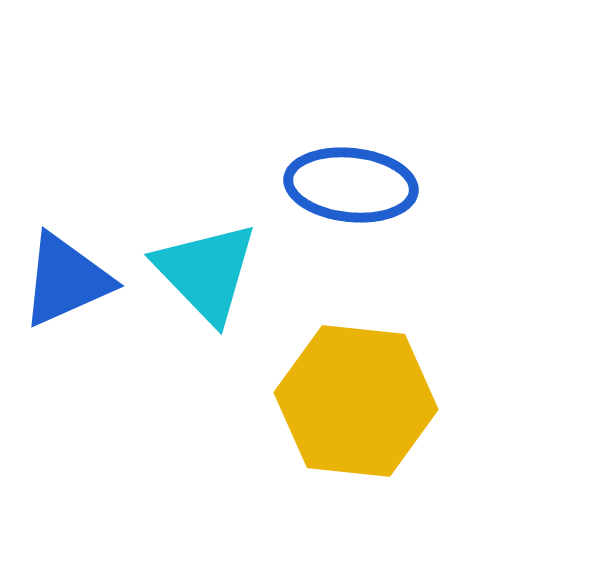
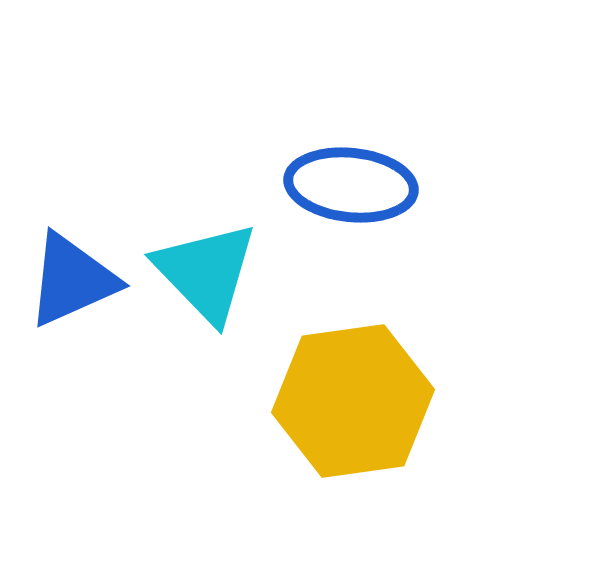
blue triangle: moved 6 px right
yellow hexagon: moved 3 px left; rotated 14 degrees counterclockwise
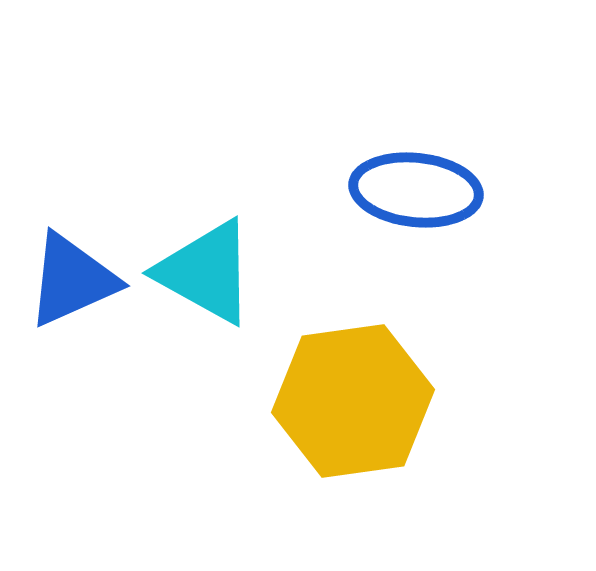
blue ellipse: moved 65 px right, 5 px down
cyan triangle: rotated 17 degrees counterclockwise
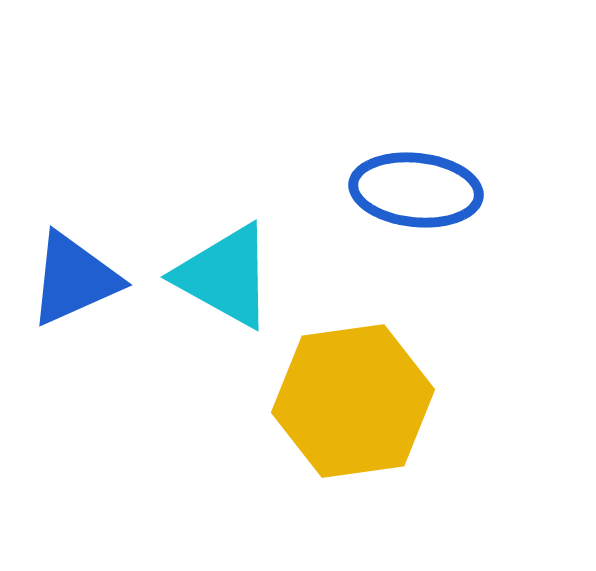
cyan triangle: moved 19 px right, 4 px down
blue triangle: moved 2 px right, 1 px up
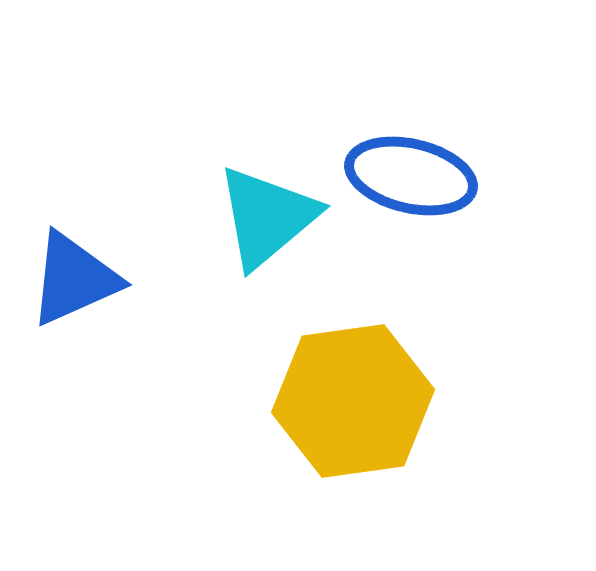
blue ellipse: moved 5 px left, 14 px up; rotated 7 degrees clockwise
cyan triangle: moved 42 px right, 59 px up; rotated 51 degrees clockwise
